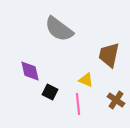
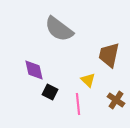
purple diamond: moved 4 px right, 1 px up
yellow triangle: moved 2 px right; rotated 21 degrees clockwise
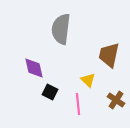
gray semicircle: moved 2 px right; rotated 60 degrees clockwise
purple diamond: moved 2 px up
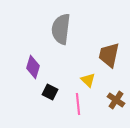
purple diamond: moved 1 px left, 1 px up; rotated 30 degrees clockwise
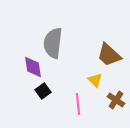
gray semicircle: moved 8 px left, 14 px down
brown trapezoid: rotated 60 degrees counterclockwise
purple diamond: rotated 25 degrees counterclockwise
yellow triangle: moved 7 px right
black square: moved 7 px left, 1 px up; rotated 28 degrees clockwise
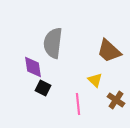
brown trapezoid: moved 4 px up
black square: moved 3 px up; rotated 28 degrees counterclockwise
